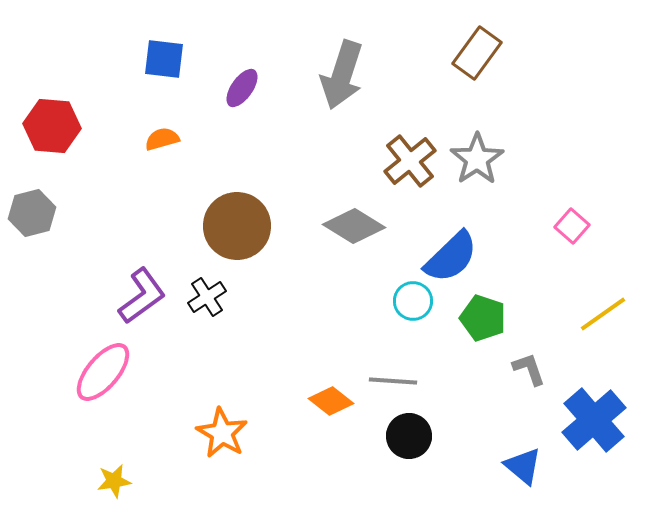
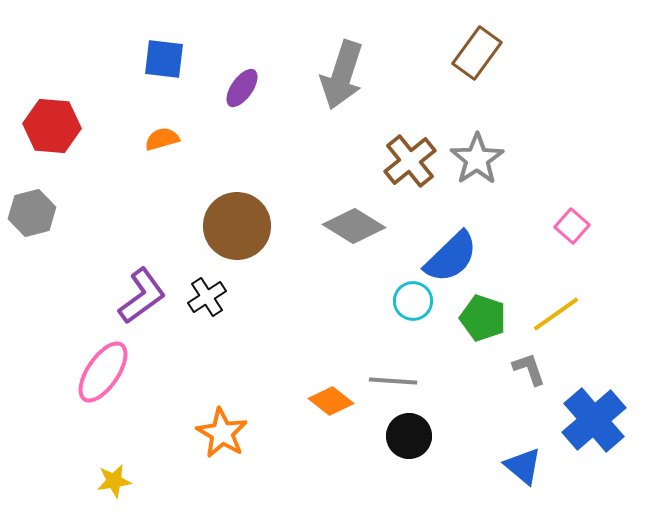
yellow line: moved 47 px left
pink ellipse: rotated 6 degrees counterclockwise
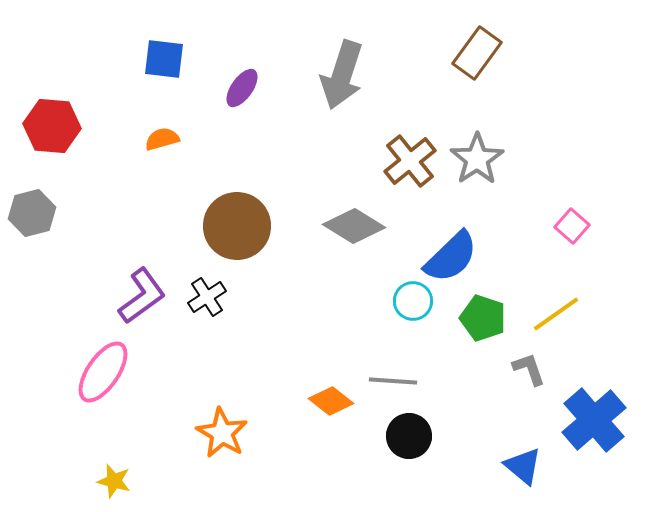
yellow star: rotated 24 degrees clockwise
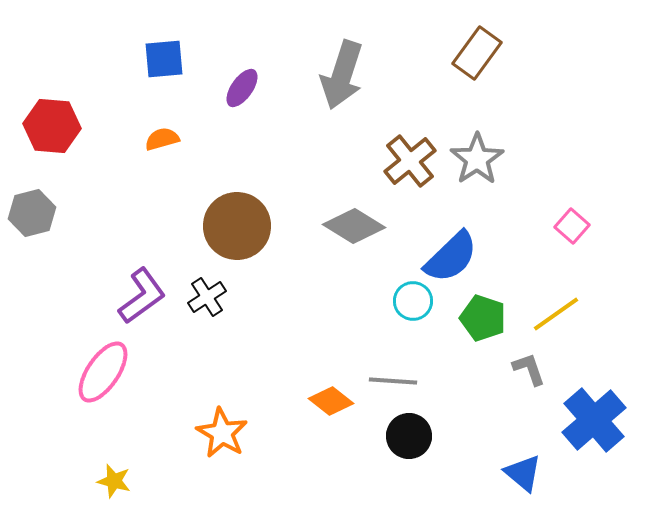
blue square: rotated 12 degrees counterclockwise
blue triangle: moved 7 px down
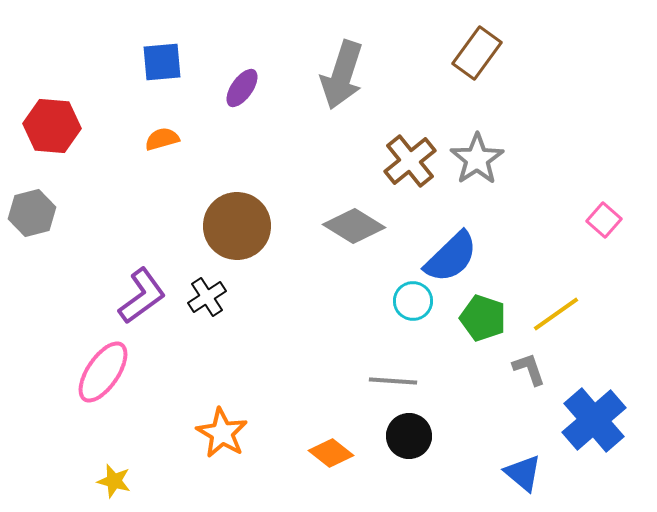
blue square: moved 2 px left, 3 px down
pink square: moved 32 px right, 6 px up
orange diamond: moved 52 px down
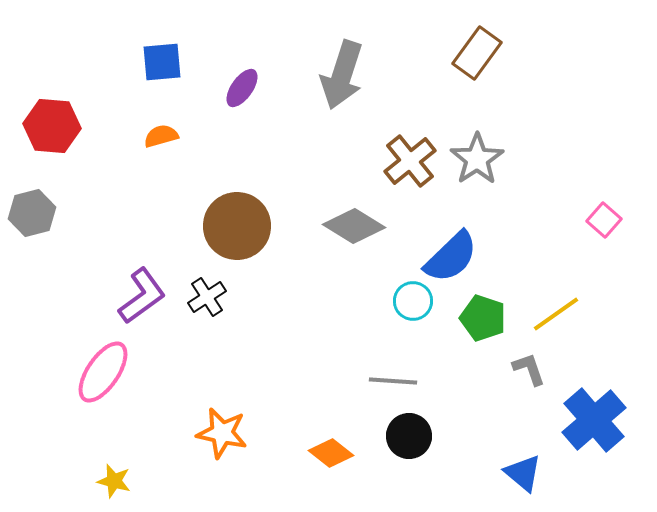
orange semicircle: moved 1 px left, 3 px up
orange star: rotated 18 degrees counterclockwise
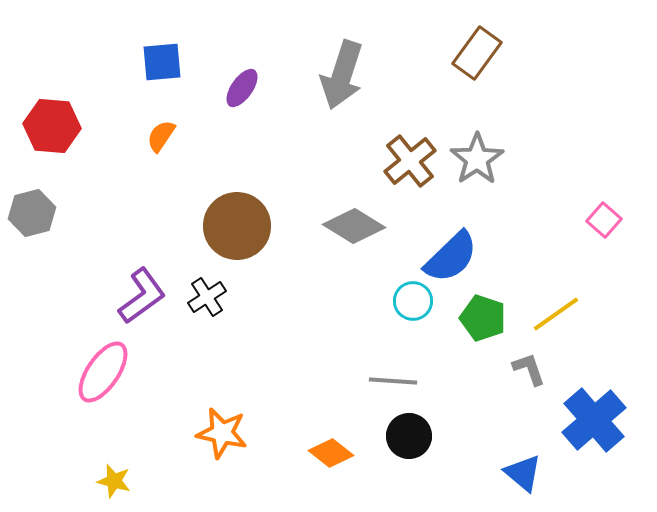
orange semicircle: rotated 40 degrees counterclockwise
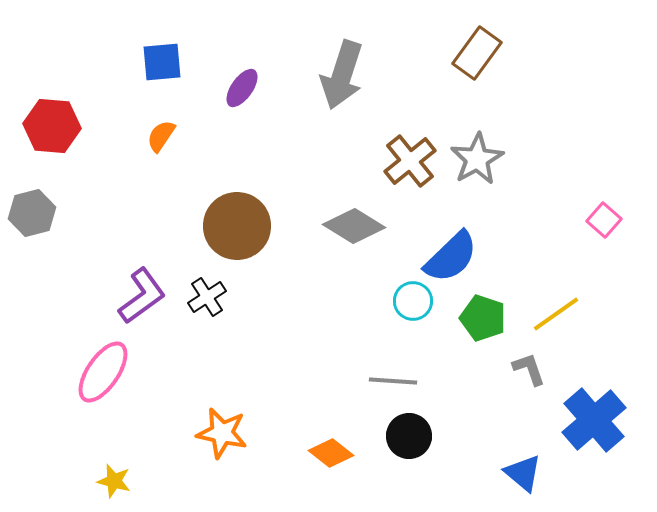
gray star: rotated 4 degrees clockwise
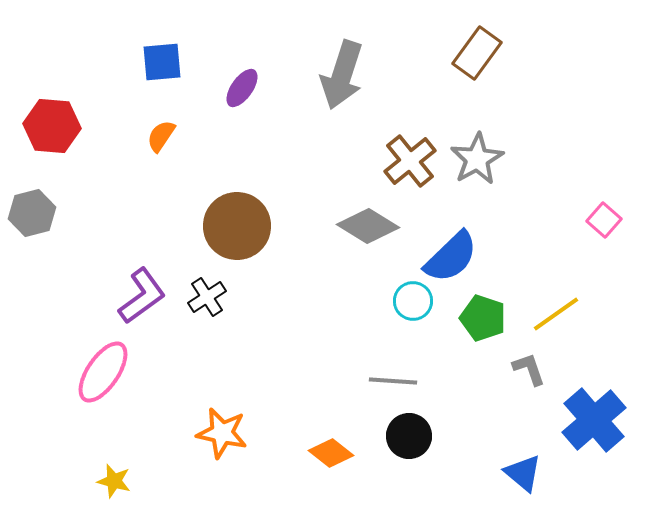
gray diamond: moved 14 px right
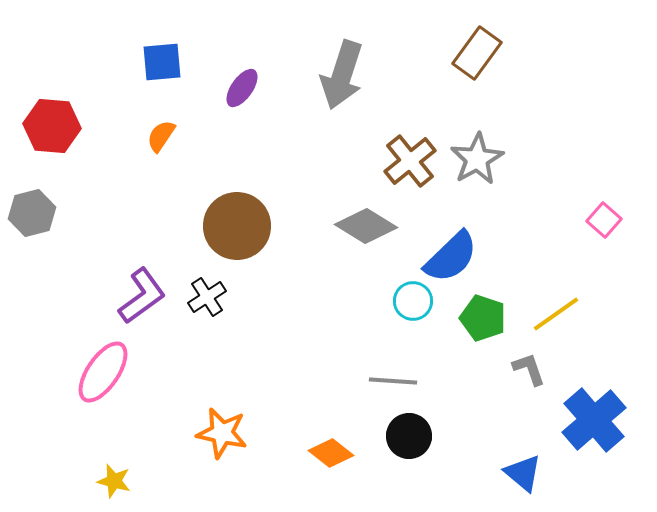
gray diamond: moved 2 px left
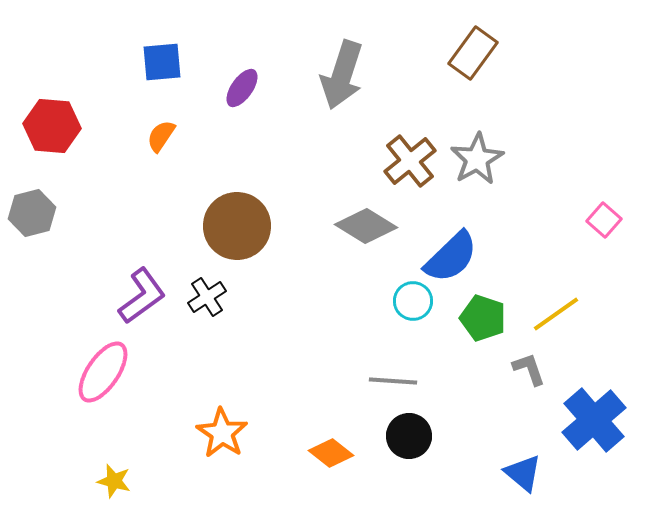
brown rectangle: moved 4 px left
orange star: rotated 21 degrees clockwise
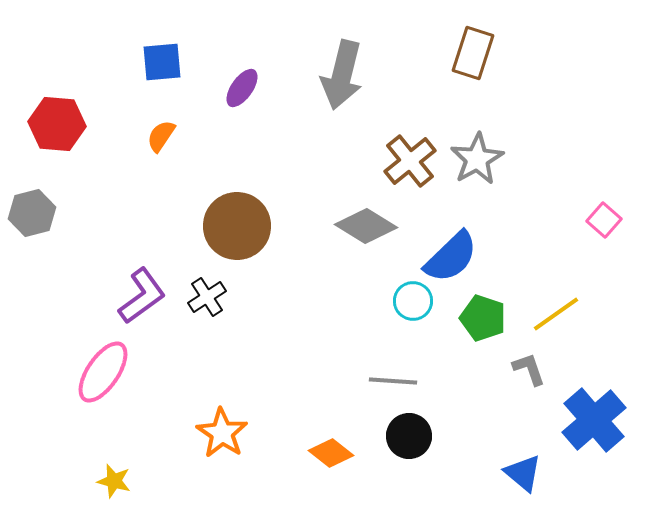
brown rectangle: rotated 18 degrees counterclockwise
gray arrow: rotated 4 degrees counterclockwise
red hexagon: moved 5 px right, 2 px up
